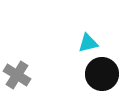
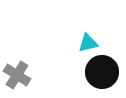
black circle: moved 2 px up
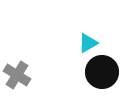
cyan triangle: rotated 15 degrees counterclockwise
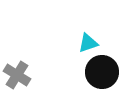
cyan triangle: rotated 10 degrees clockwise
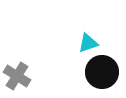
gray cross: moved 1 px down
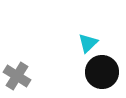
cyan triangle: rotated 25 degrees counterclockwise
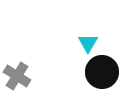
cyan triangle: rotated 15 degrees counterclockwise
